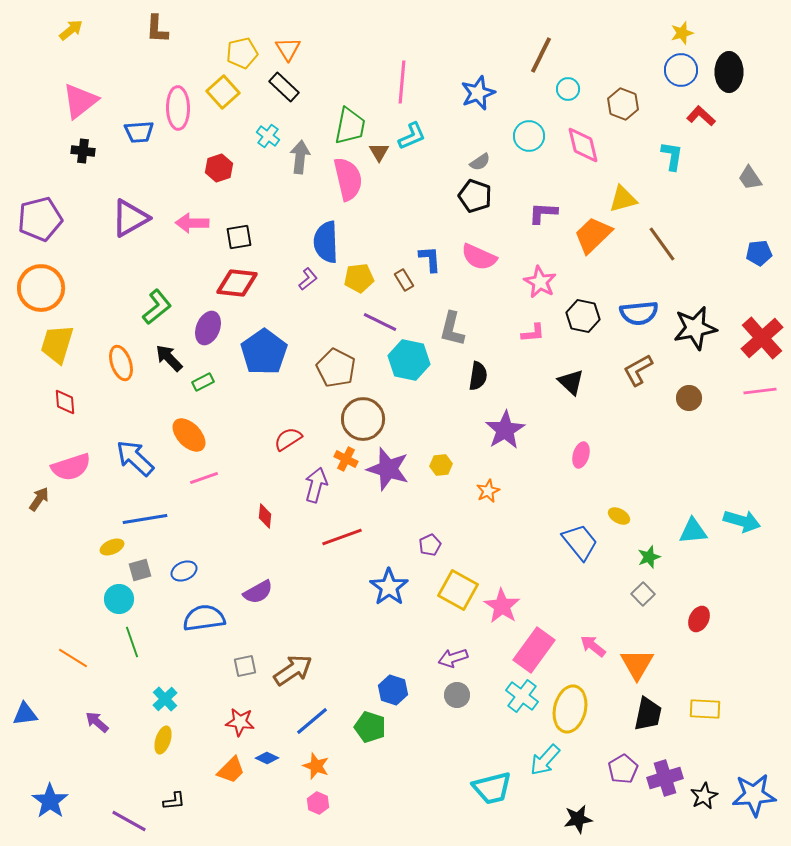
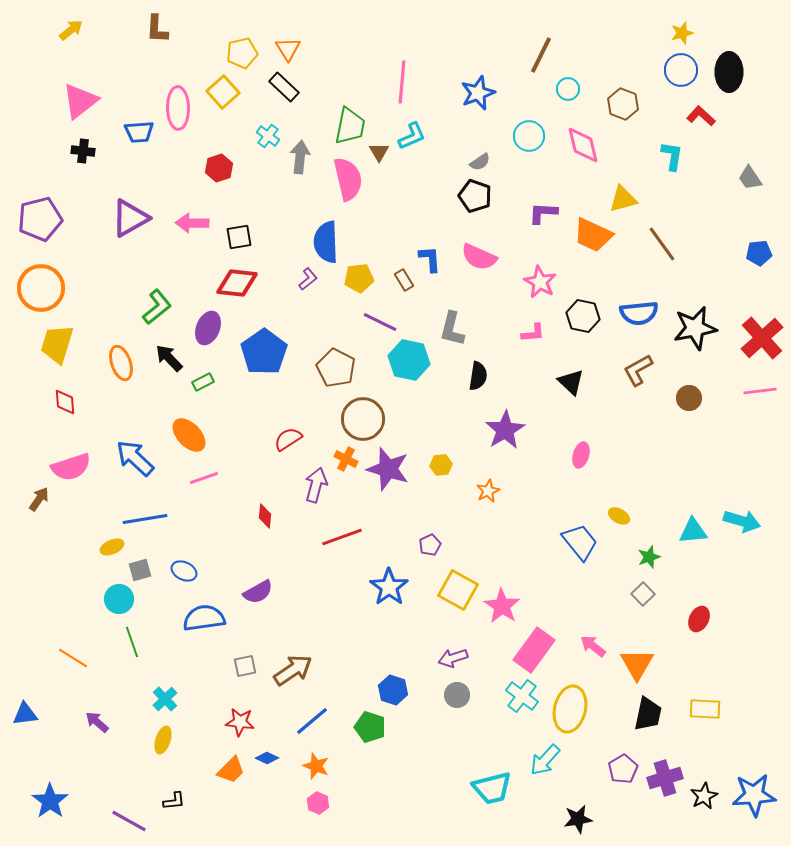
orange trapezoid at (593, 235): rotated 111 degrees counterclockwise
blue ellipse at (184, 571): rotated 50 degrees clockwise
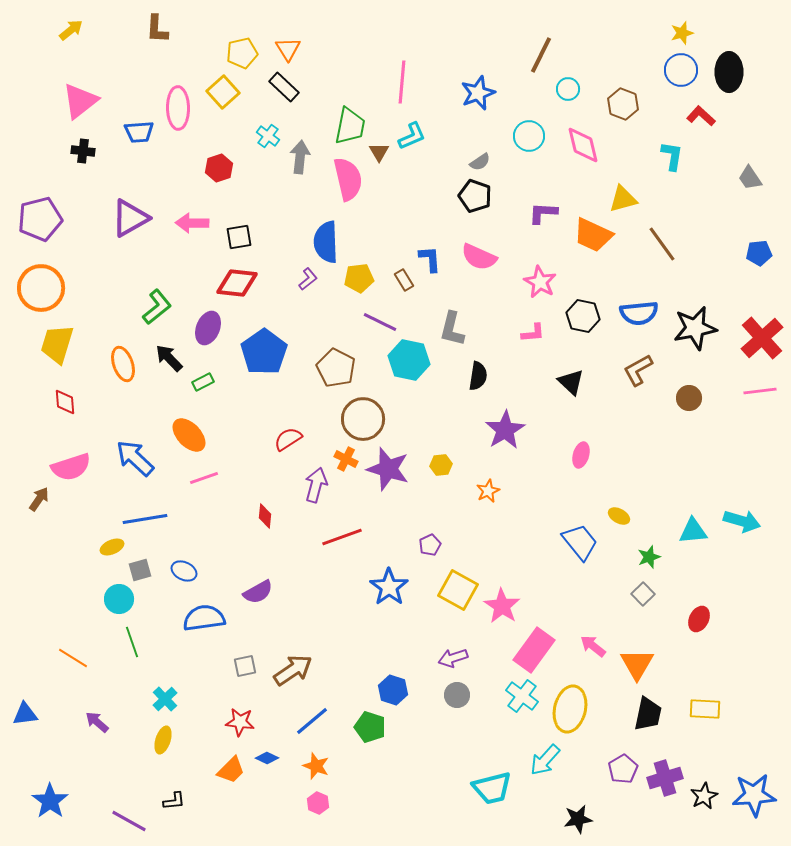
orange ellipse at (121, 363): moved 2 px right, 1 px down
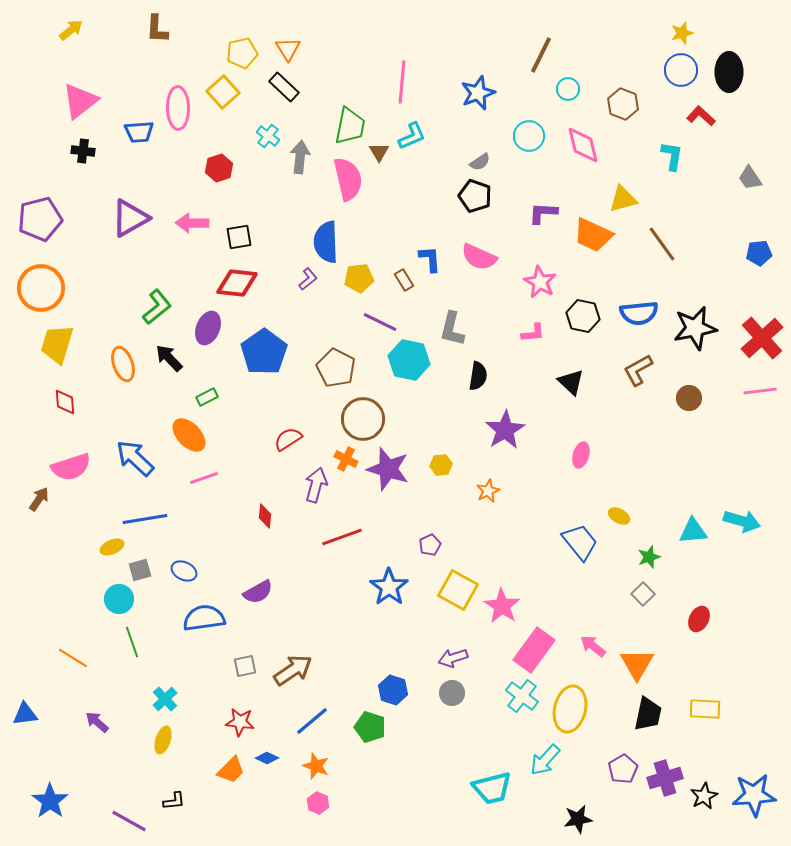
green rectangle at (203, 382): moved 4 px right, 15 px down
gray circle at (457, 695): moved 5 px left, 2 px up
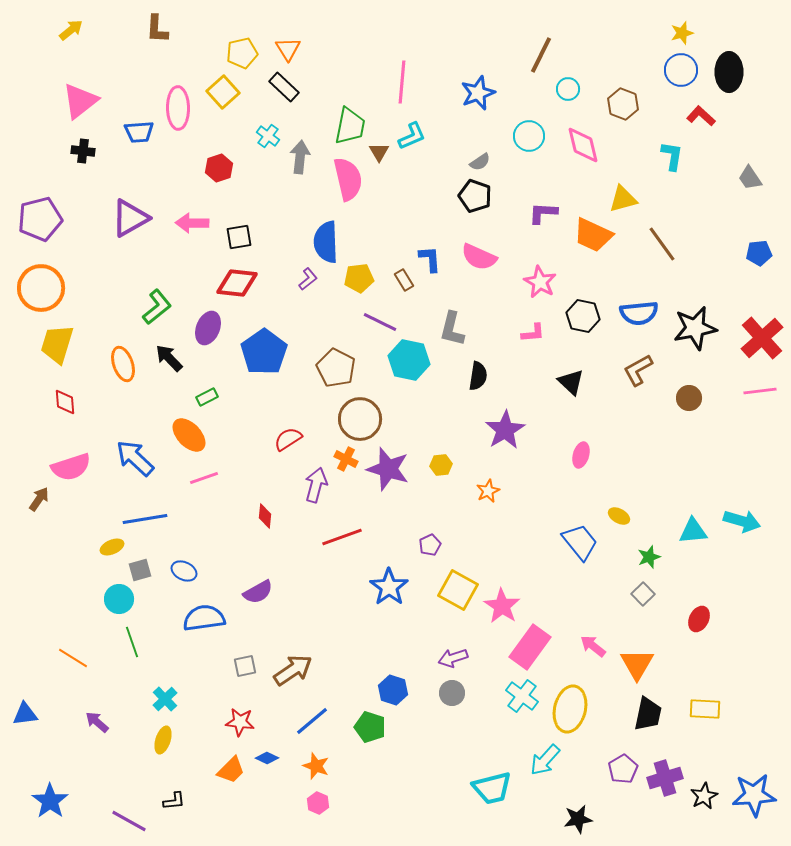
brown circle at (363, 419): moved 3 px left
pink rectangle at (534, 650): moved 4 px left, 3 px up
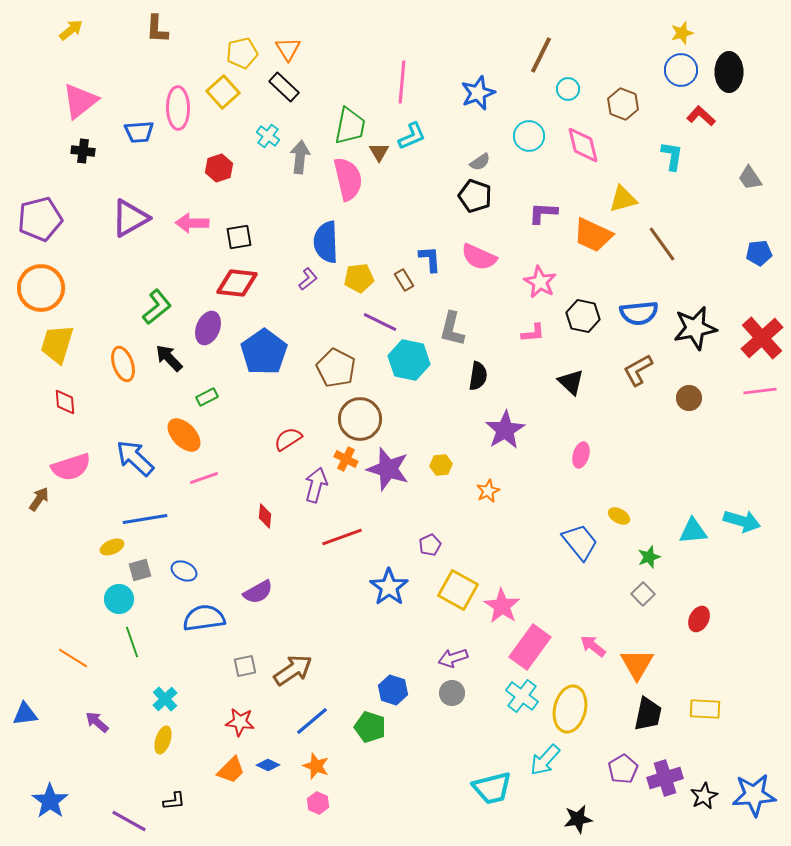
orange ellipse at (189, 435): moved 5 px left
blue diamond at (267, 758): moved 1 px right, 7 px down
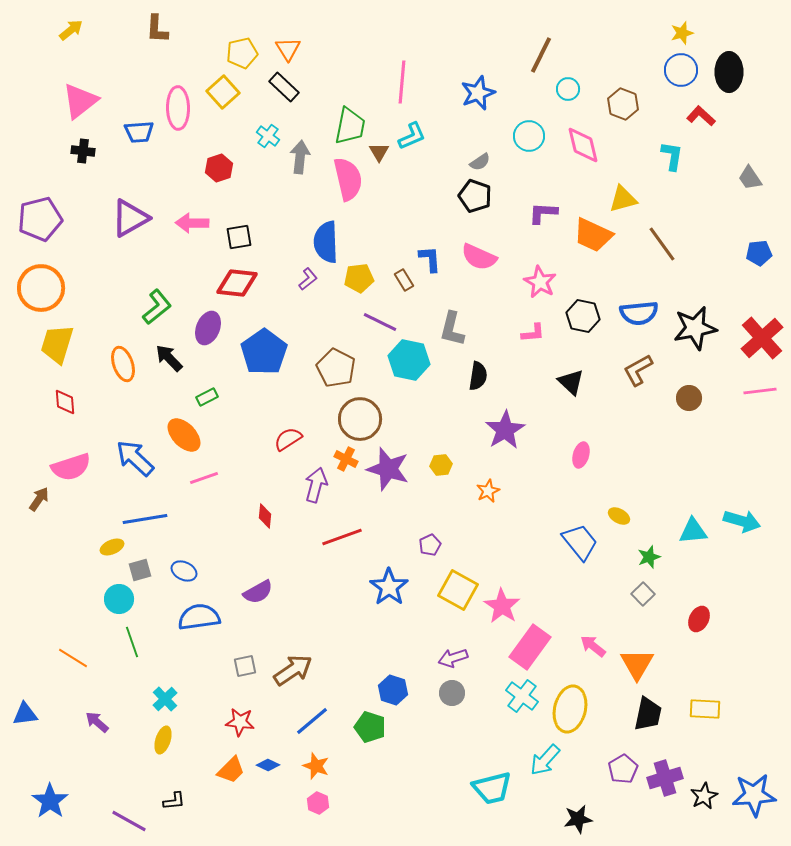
blue semicircle at (204, 618): moved 5 px left, 1 px up
